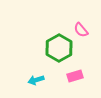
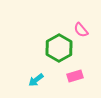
cyan arrow: rotated 21 degrees counterclockwise
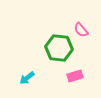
green hexagon: rotated 24 degrees counterclockwise
cyan arrow: moved 9 px left, 2 px up
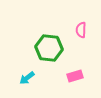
pink semicircle: rotated 42 degrees clockwise
green hexagon: moved 10 px left
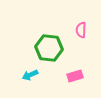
cyan arrow: moved 3 px right, 3 px up; rotated 14 degrees clockwise
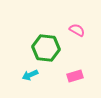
pink semicircle: moved 4 px left; rotated 119 degrees clockwise
green hexagon: moved 3 px left
